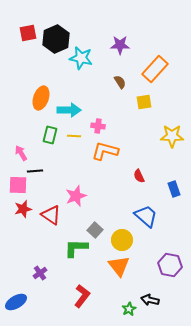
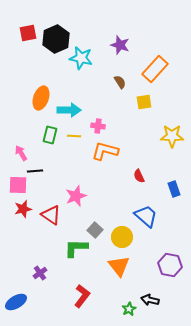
purple star: rotated 18 degrees clockwise
yellow circle: moved 3 px up
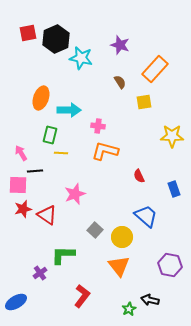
yellow line: moved 13 px left, 17 px down
pink star: moved 1 px left, 2 px up
red triangle: moved 4 px left
green L-shape: moved 13 px left, 7 px down
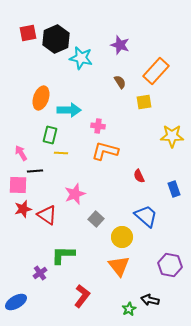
orange rectangle: moved 1 px right, 2 px down
gray square: moved 1 px right, 11 px up
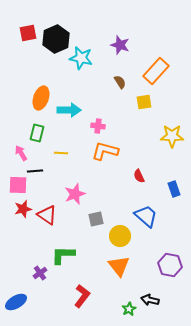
green rectangle: moved 13 px left, 2 px up
gray square: rotated 35 degrees clockwise
yellow circle: moved 2 px left, 1 px up
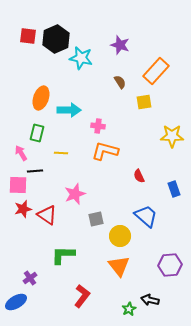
red square: moved 3 px down; rotated 18 degrees clockwise
purple hexagon: rotated 15 degrees counterclockwise
purple cross: moved 10 px left, 5 px down
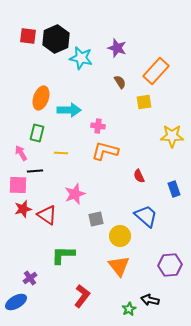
purple star: moved 3 px left, 3 px down
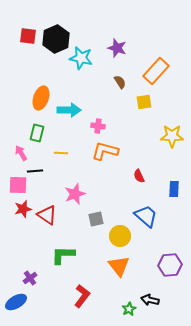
blue rectangle: rotated 21 degrees clockwise
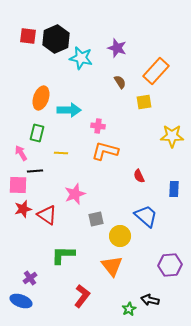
orange triangle: moved 7 px left
blue ellipse: moved 5 px right, 1 px up; rotated 50 degrees clockwise
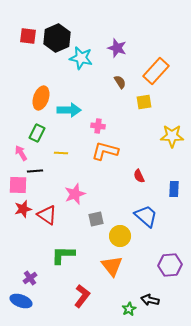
black hexagon: moved 1 px right, 1 px up
green rectangle: rotated 12 degrees clockwise
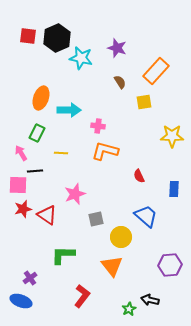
yellow circle: moved 1 px right, 1 px down
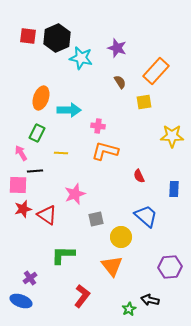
purple hexagon: moved 2 px down
